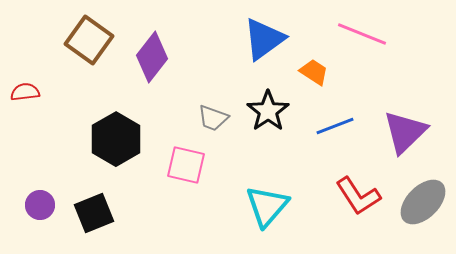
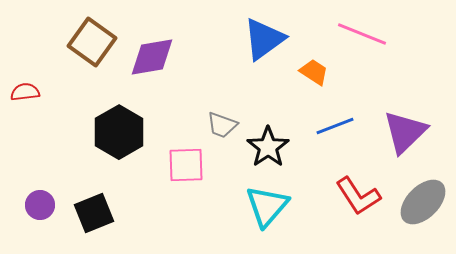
brown square: moved 3 px right, 2 px down
purple diamond: rotated 42 degrees clockwise
black star: moved 36 px down
gray trapezoid: moved 9 px right, 7 px down
black hexagon: moved 3 px right, 7 px up
pink square: rotated 15 degrees counterclockwise
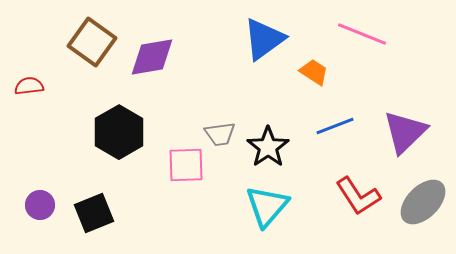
red semicircle: moved 4 px right, 6 px up
gray trapezoid: moved 2 px left, 9 px down; rotated 28 degrees counterclockwise
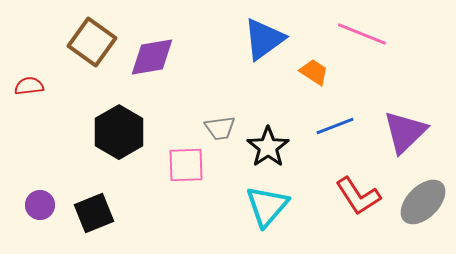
gray trapezoid: moved 6 px up
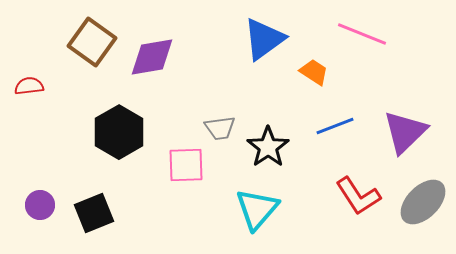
cyan triangle: moved 10 px left, 3 px down
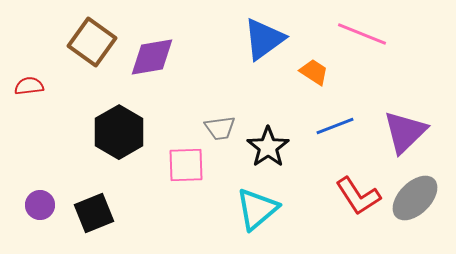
gray ellipse: moved 8 px left, 4 px up
cyan triangle: rotated 9 degrees clockwise
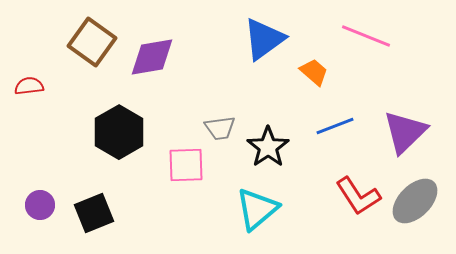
pink line: moved 4 px right, 2 px down
orange trapezoid: rotated 8 degrees clockwise
gray ellipse: moved 3 px down
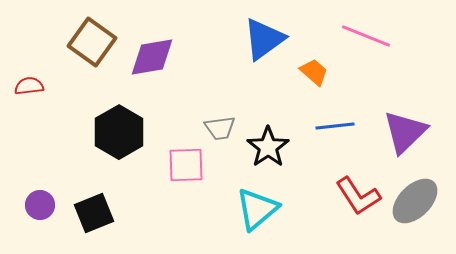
blue line: rotated 15 degrees clockwise
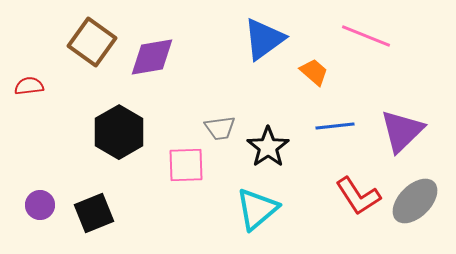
purple triangle: moved 3 px left, 1 px up
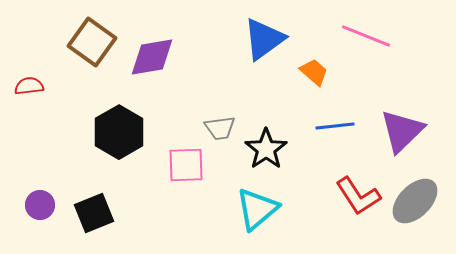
black star: moved 2 px left, 2 px down
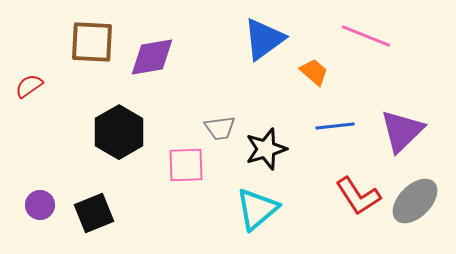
brown square: rotated 33 degrees counterclockwise
red semicircle: rotated 28 degrees counterclockwise
black star: rotated 18 degrees clockwise
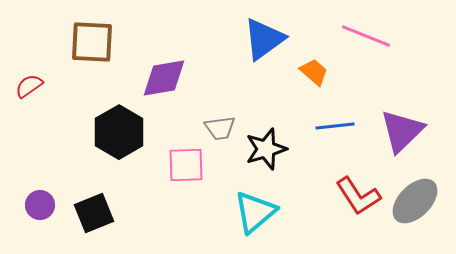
purple diamond: moved 12 px right, 21 px down
cyan triangle: moved 2 px left, 3 px down
